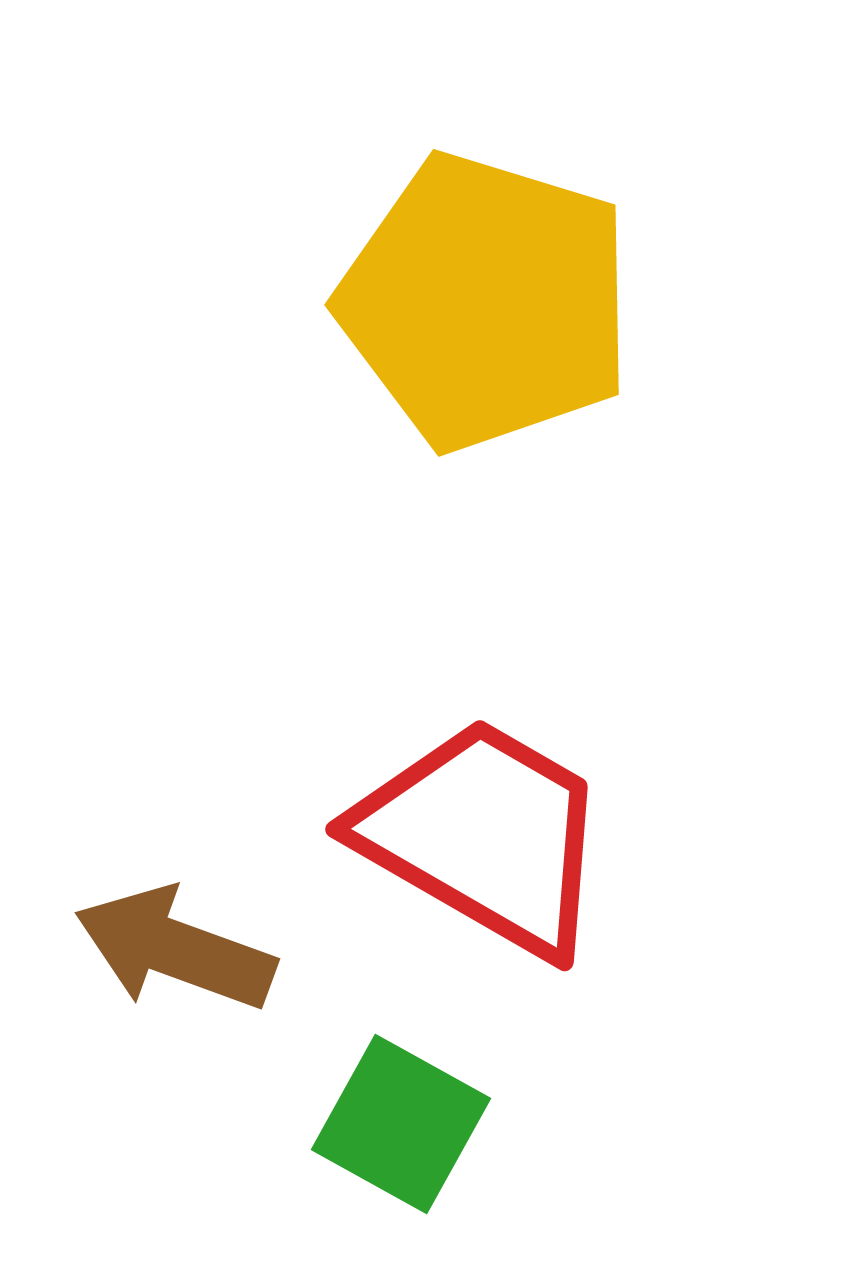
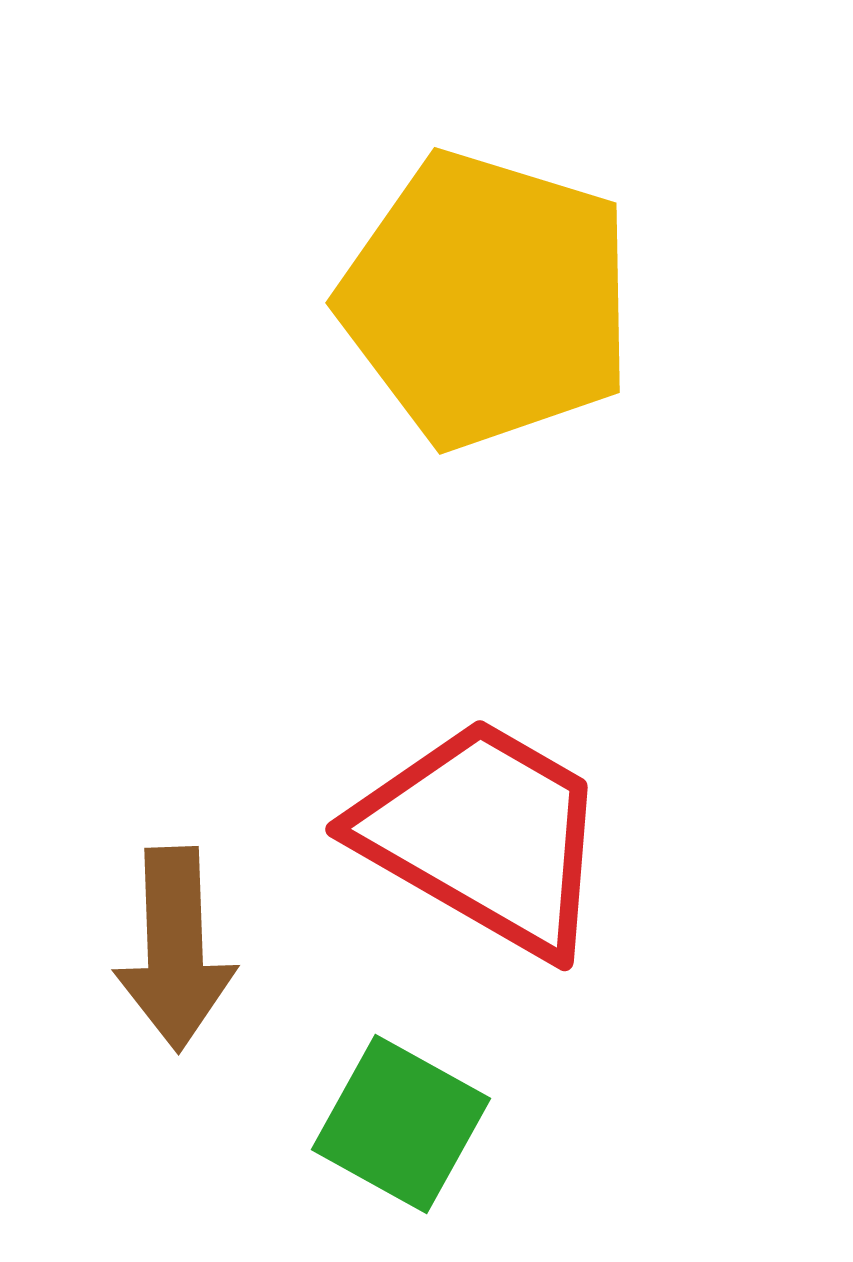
yellow pentagon: moved 1 px right, 2 px up
brown arrow: rotated 112 degrees counterclockwise
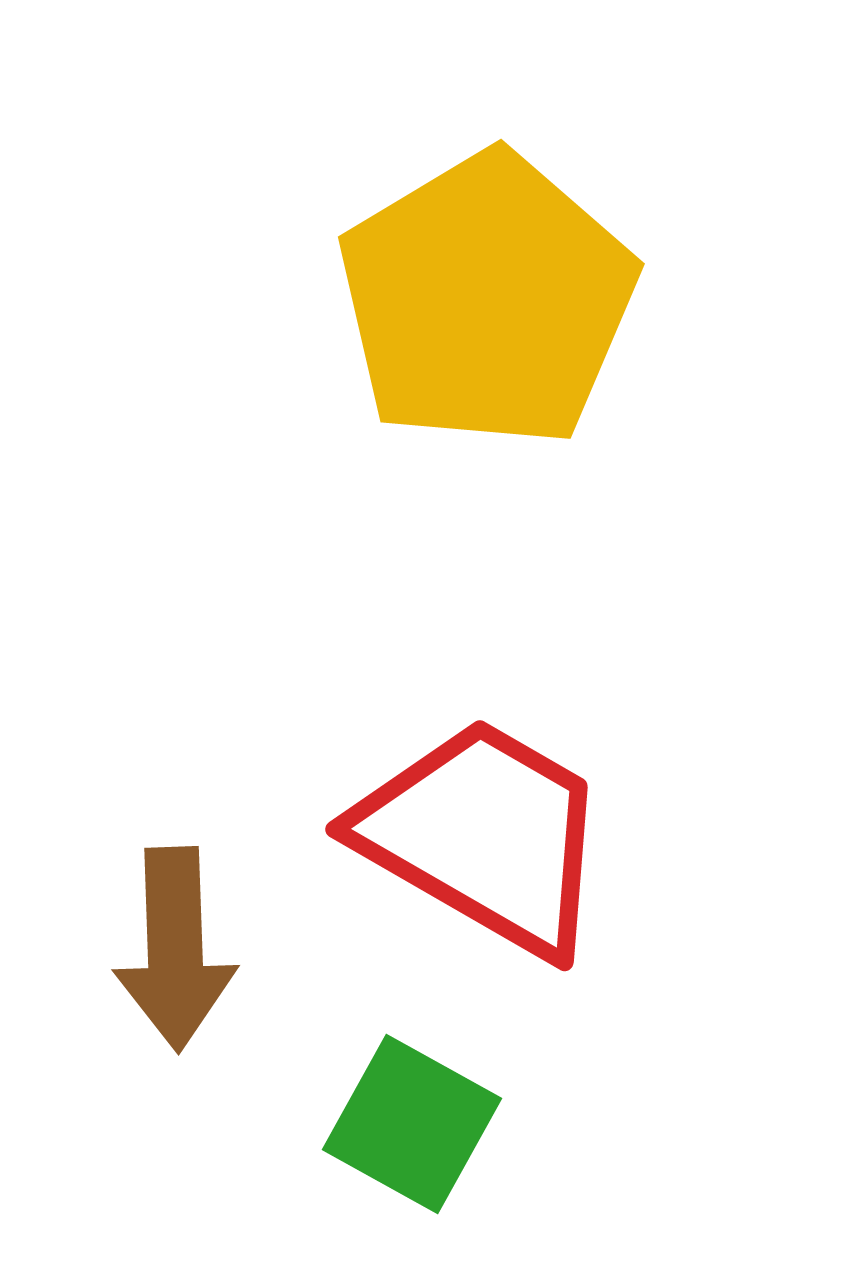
yellow pentagon: rotated 24 degrees clockwise
green square: moved 11 px right
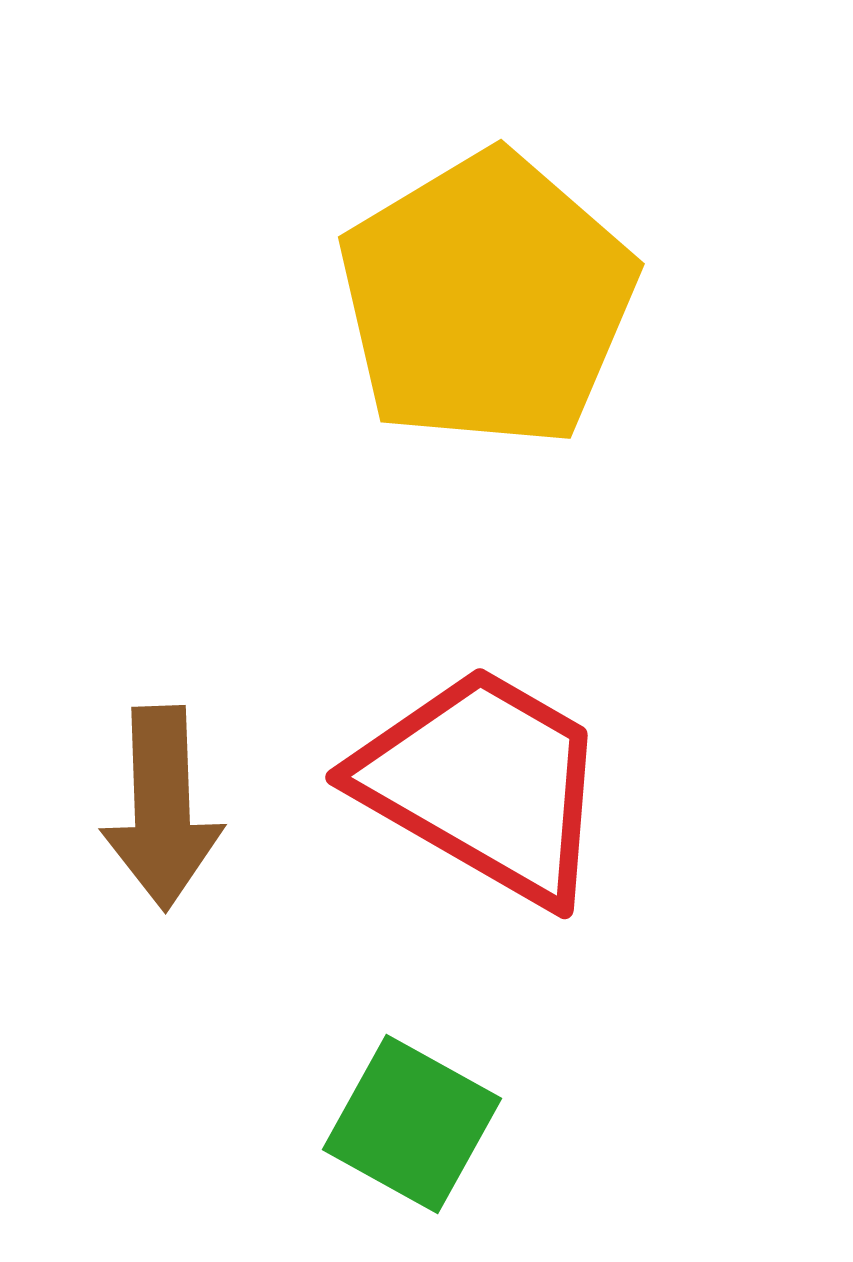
red trapezoid: moved 52 px up
brown arrow: moved 13 px left, 141 px up
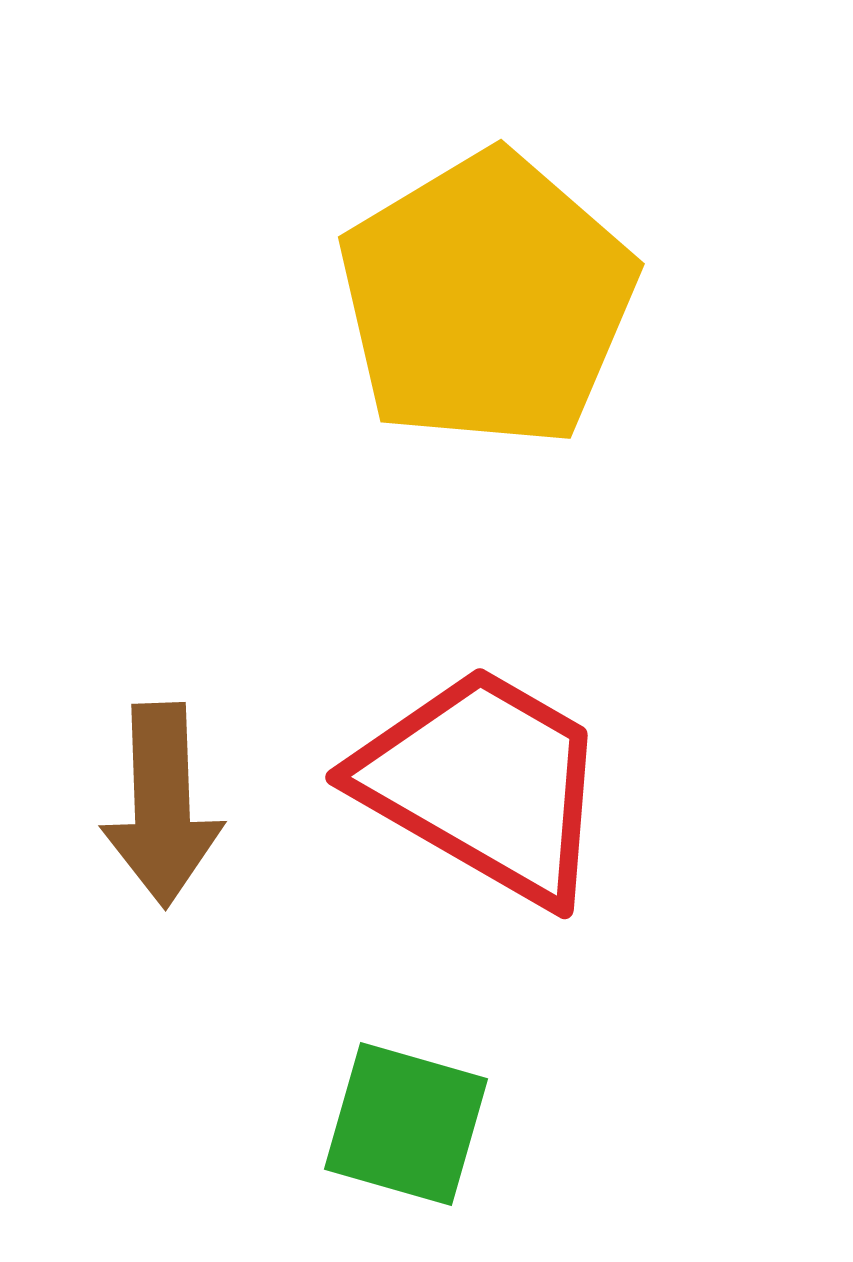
brown arrow: moved 3 px up
green square: moved 6 px left; rotated 13 degrees counterclockwise
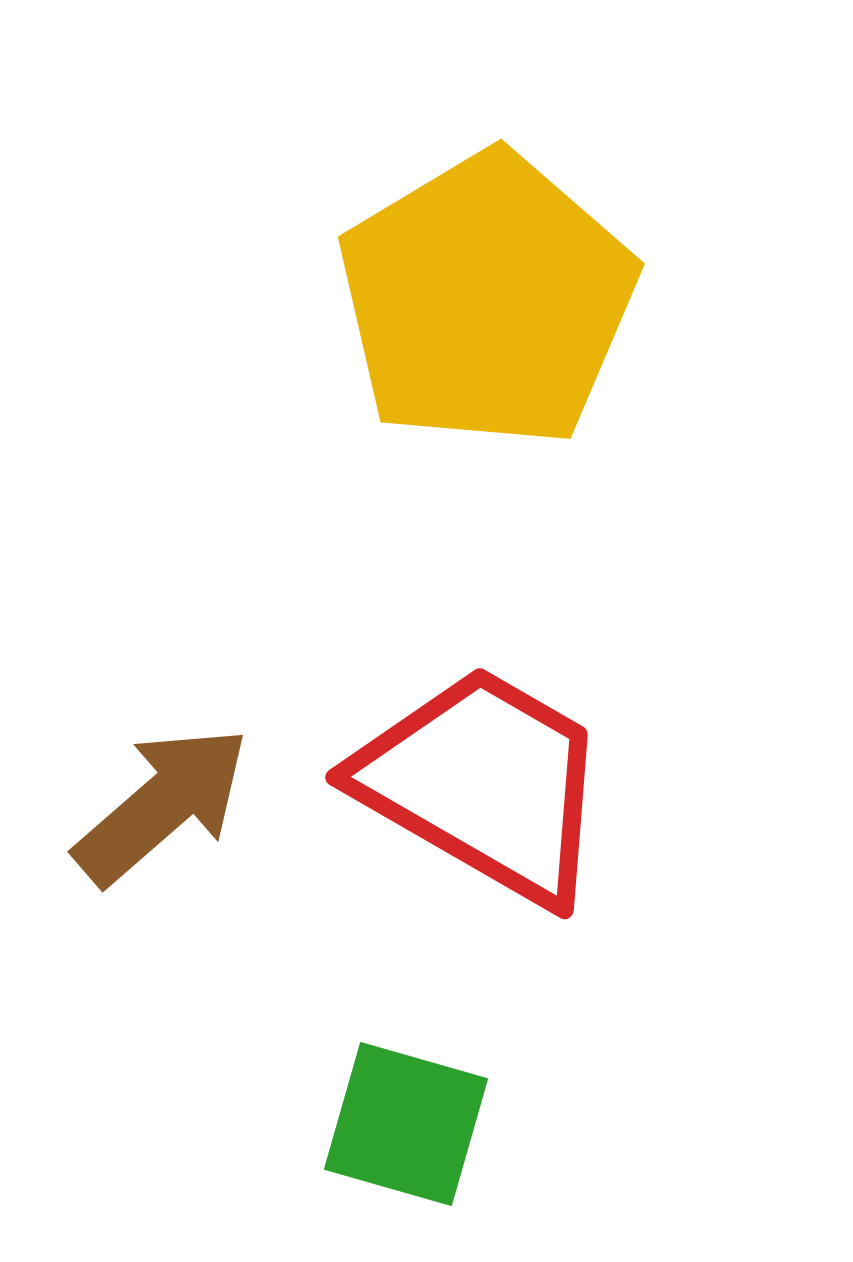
brown arrow: rotated 129 degrees counterclockwise
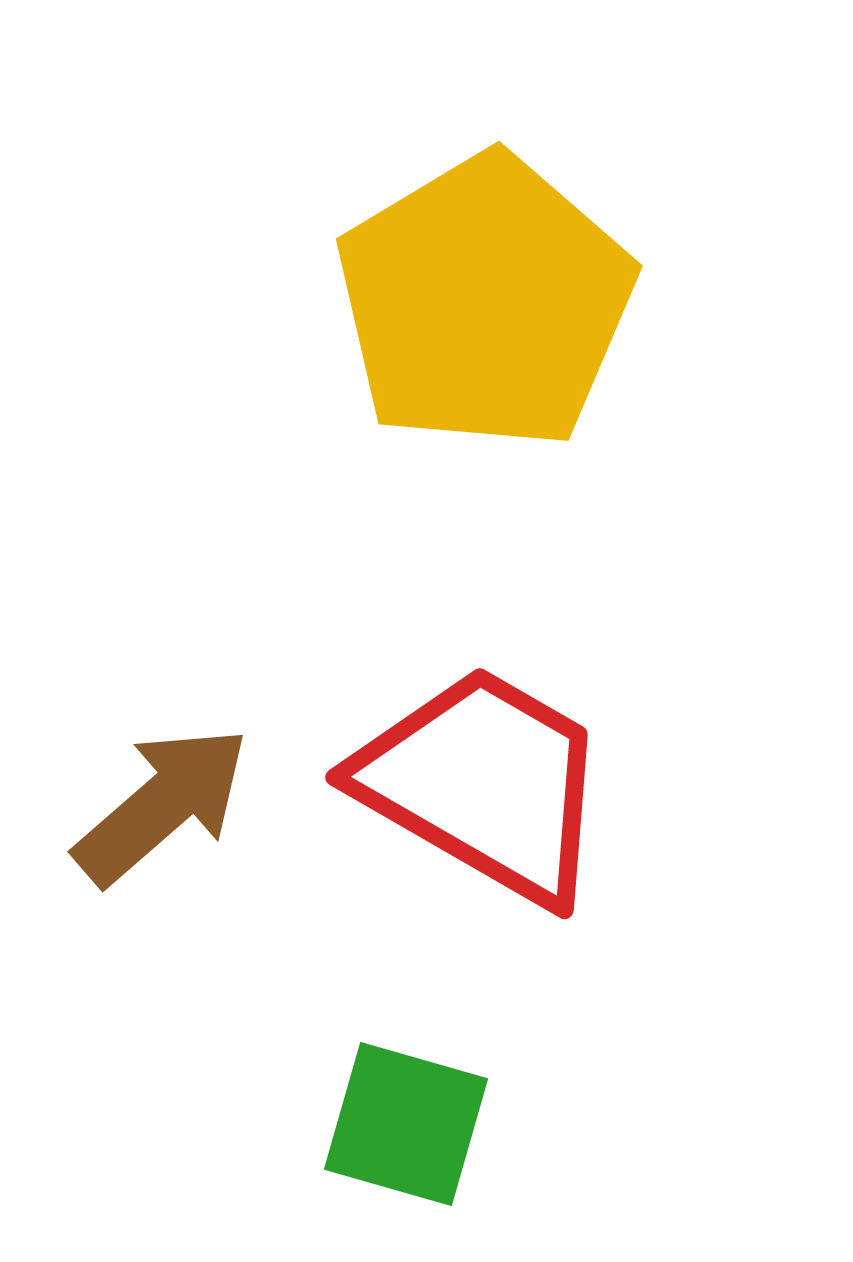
yellow pentagon: moved 2 px left, 2 px down
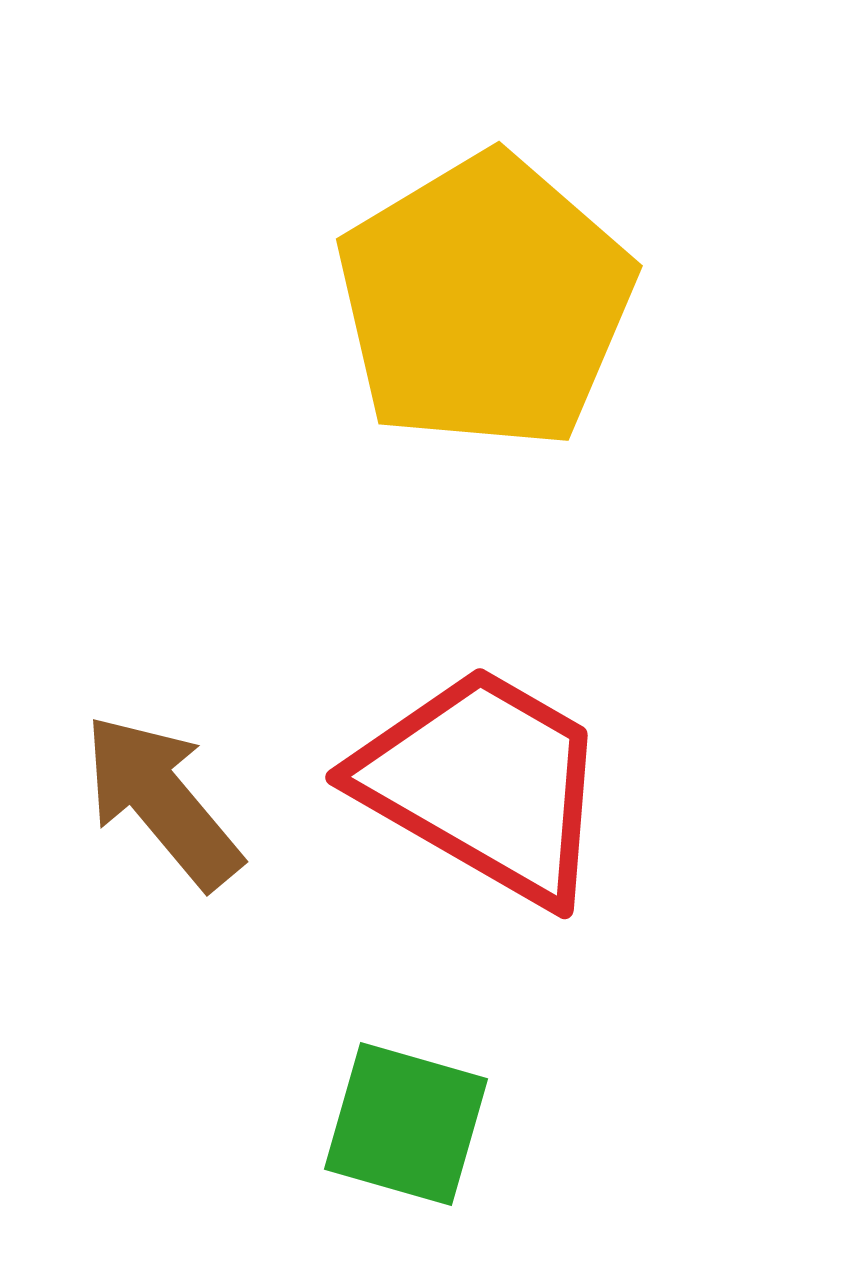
brown arrow: moved 4 px up; rotated 89 degrees counterclockwise
